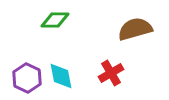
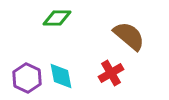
green diamond: moved 2 px right, 2 px up
brown semicircle: moved 6 px left, 7 px down; rotated 56 degrees clockwise
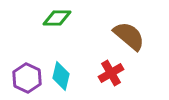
cyan diamond: rotated 24 degrees clockwise
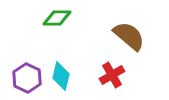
red cross: moved 1 px right, 2 px down
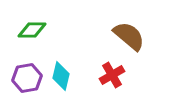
green diamond: moved 25 px left, 12 px down
purple hexagon: rotated 24 degrees clockwise
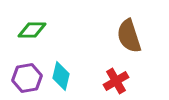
brown semicircle: rotated 148 degrees counterclockwise
red cross: moved 4 px right, 6 px down
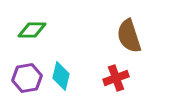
red cross: moved 3 px up; rotated 10 degrees clockwise
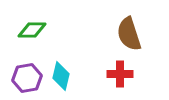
brown semicircle: moved 2 px up
red cross: moved 4 px right, 4 px up; rotated 20 degrees clockwise
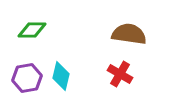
brown semicircle: rotated 116 degrees clockwise
red cross: rotated 30 degrees clockwise
